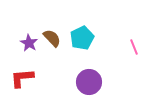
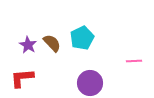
brown semicircle: moved 5 px down
purple star: moved 1 px left, 2 px down
pink line: moved 14 px down; rotated 70 degrees counterclockwise
purple circle: moved 1 px right, 1 px down
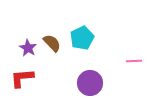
purple star: moved 3 px down
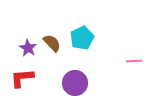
purple circle: moved 15 px left
